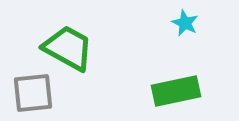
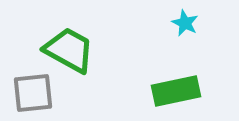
green trapezoid: moved 1 px right, 2 px down
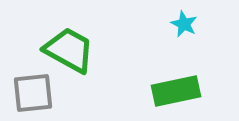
cyan star: moved 1 px left, 1 px down
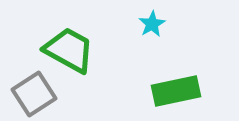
cyan star: moved 32 px left; rotated 16 degrees clockwise
gray square: moved 1 px right, 1 px down; rotated 27 degrees counterclockwise
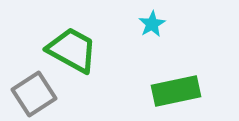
green trapezoid: moved 3 px right
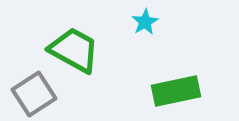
cyan star: moved 7 px left, 2 px up
green trapezoid: moved 2 px right
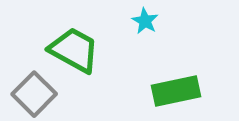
cyan star: moved 1 px up; rotated 12 degrees counterclockwise
gray square: rotated 12 degrees counterclockwise
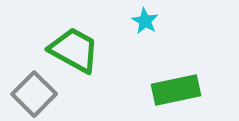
green rectangle: moved 1 px up
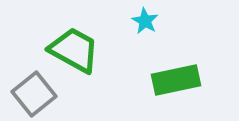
green rectangle: moved 10 px up
gray square: rotated 6 degrees clockwise
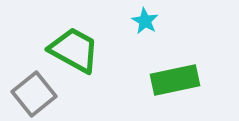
green rectangle: moved 1 px left
